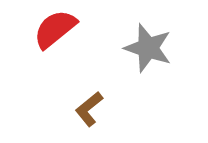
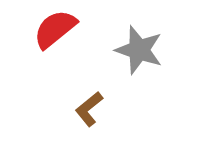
gray star: moved 9 px left, 2 px down
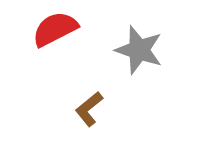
red semicircle: rotated 12 degrees clockwise
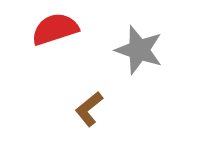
red semicircle: rotated 9 degrees clockwise
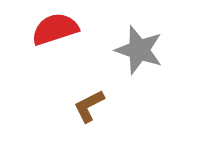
brown L-shape: moved 3 px up; rotated 12 degrees clockwise
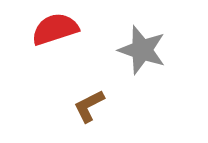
gray star: moved 3 px right
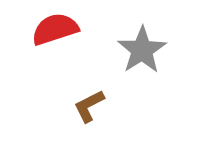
gray star: rotated 21 degrees clockwise
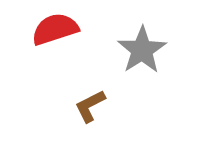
brown L-shape: moved 1 px right
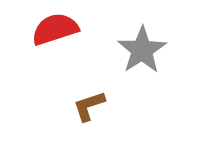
brown L-shape: moved 1 px left; rotated 9 degrees clockwise
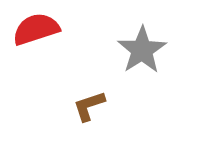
red semicircle: moved 19 px left
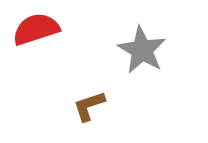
gray star: rotated 9 degrees counterclockwise
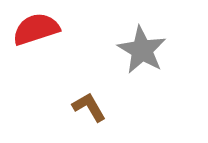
brown L-shape: moved 1 px down; rotated 78 degrees clockwise
